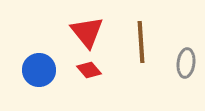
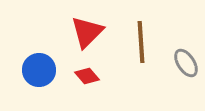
red triangle: rotated 24 degrees clockwise
gray ellipse: rotated 40 degrees counterclockwise
red diamond: moved 2 px left, 6 px down
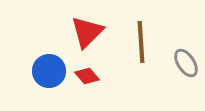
blue circle: moved 10 px right, 1 px down
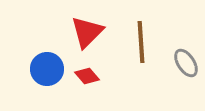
blue circle: moved 2 px left, 2 px up
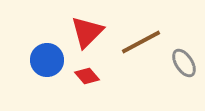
brown line: rotated 66 degrees clockwise
gray ellipse: moved 2 px left
blue circle: moved 9 px up
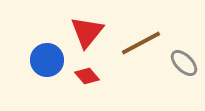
red triangle: rotated 6 degrees counterclockwise
brown line: moved 1 px down
gray ellipse: rotated 12 degrees counterclockwise
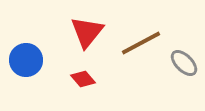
blue circle: moved 21 px left
red diamond: moved 4 px left, 3 px down
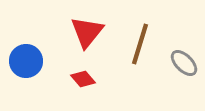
brown line: moved 1 px left, 1 px down; rotated 45 degrees counterclockwise
blue circle: moved 1 px down
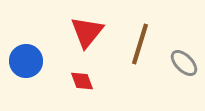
red diamond: moved 1 px left, 2 px down; rotated 20 degrees clockwise
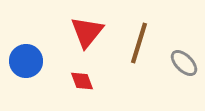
brown line: moved 1 px left, 1 px up
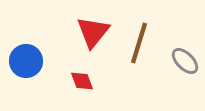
red triangle: moved 6 px right
gray ellipse: moved 1 px right, 2 px up
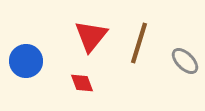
red triangle: moved 2 px left, 4 px down
red diamond: moved 2 px down
